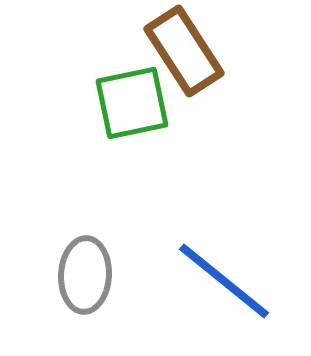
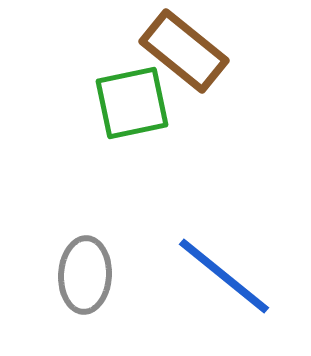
brown rectangle: rotated 18 degrees counterclockwise
blue line: moved 5 px up
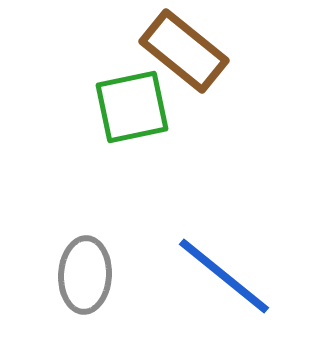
green square: moved 4 px down
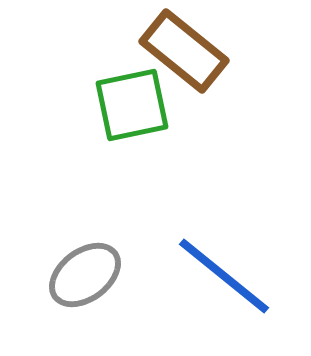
green square: moved 2 px up
gray ellipse: rotated 50 degrees clockwise
